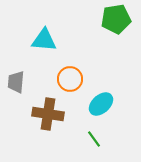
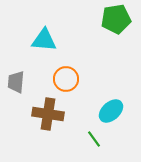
orange circle: moved 4 px left
cyan ellipse: moved 10 px right, 7 px down
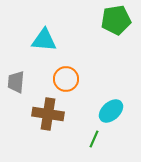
green pentagon: moved 1 px down
green line: rotated 60 degrees clockwise
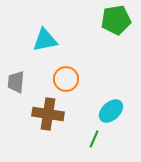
cyan triangle: moved 1 px right; rotated 16 degrees counterclockwise
